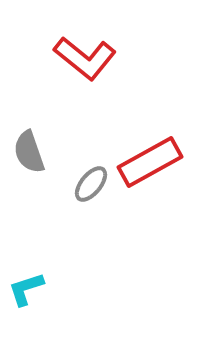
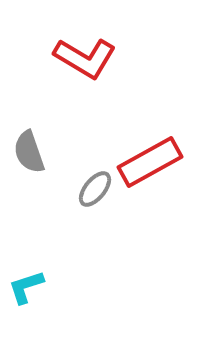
red L-shape: rotated 8 degrees counterclockwise
gray ellipse: moved 4 px right, 5 px down
cyan L-shape: moved 2 px up
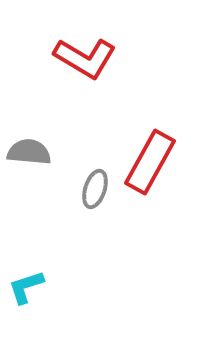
gray semicircle: rotated 114 degrees clockwise
red rectangle: rotated 32 degrees counterclockwise
gray ellipse: rotated 21 degrees counterclockwise
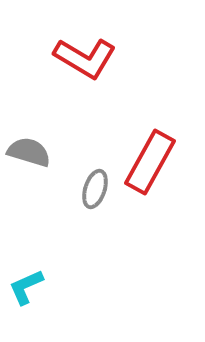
gray semicircle: rotated 12 degrees clockwise
cyan L-shape: rotated 6 degrees counterclockwise
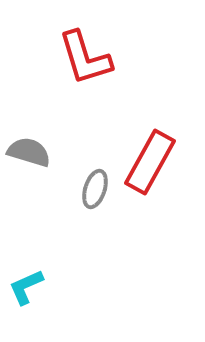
red L-shape: rotated 42 degrees clockwise
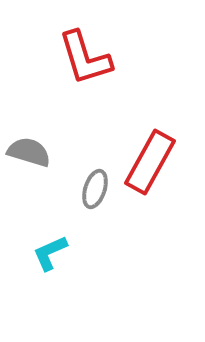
cyan L-shape: moved 24 px right, 34 px up
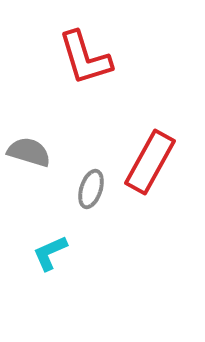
gray ellipse: moved 4 px left
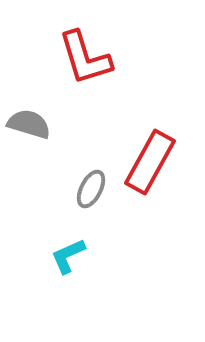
gray semicircle: moved 28 px up
gray ellipse: rotated 9 degrees clockwise
cyan L-shape: moved 18 px right, 3 px down
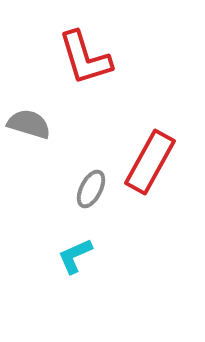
cyan L-shape: moved 7 px right
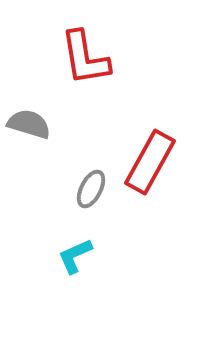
red L-shape: rotated 8 degrees clockwise
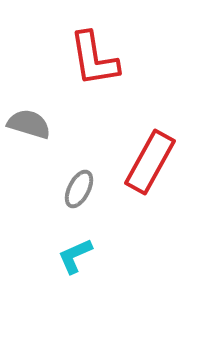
red L-shape: moved 9 px right, 1 px down
gray ellipse: moved 12 px left
